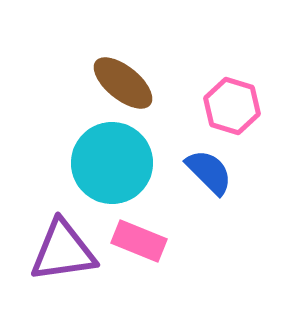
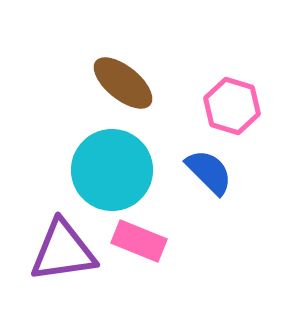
cyan circle: moved 7 px down
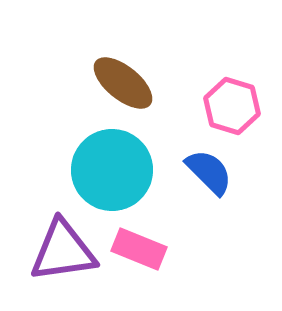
pink rectangle: moved 8 px down
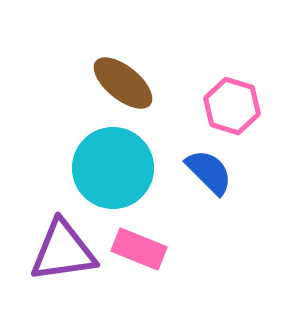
cyan circle: moved 1 px right, 2 px up
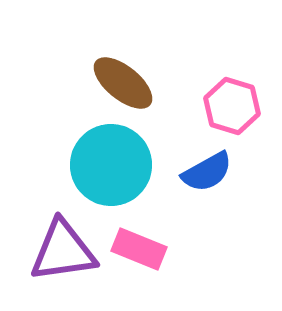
cyan circle: moved 2 px left, 3 px up
blue semicircle: moved 2 px left; rotated 106 degrees clockwise
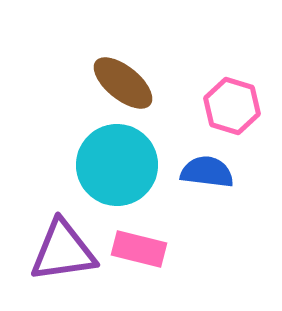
cyan circle: moved 6 px right
blue semicircle: rotated 144 degrees counterclockwise
pink rectangle: rotated 8 degrees counterclockwise
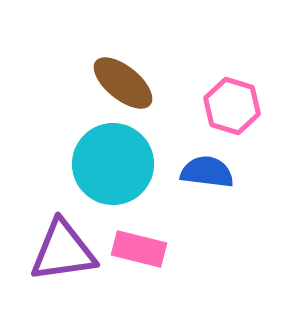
cyan circle: moved 4 px left, 1 px up
